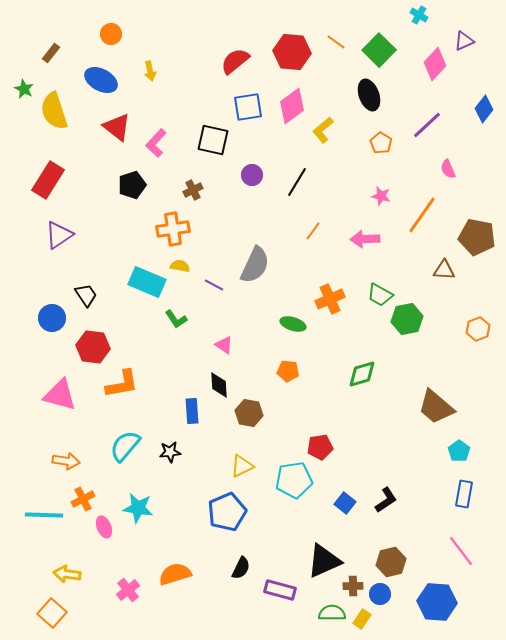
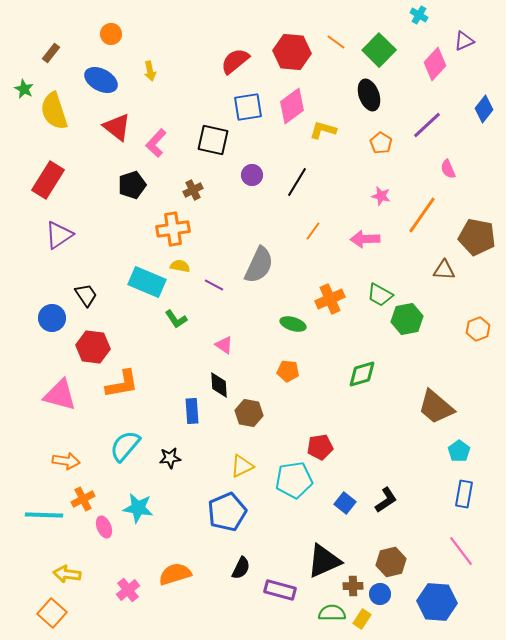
yellow L-shape at (323, 130): rotated 56 degrees clockwise
gray semicircle at (255, 265): moved 4 px right
black star at (170, 452): moved 6 px down
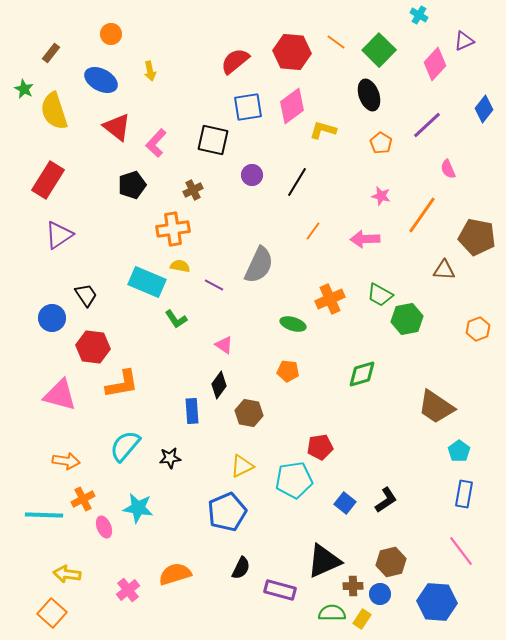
black diamond at (219, 385): rotated 40 degrees clockwise
brown trapezoid at (436, 407): rotated 6 degrees counterclockwise
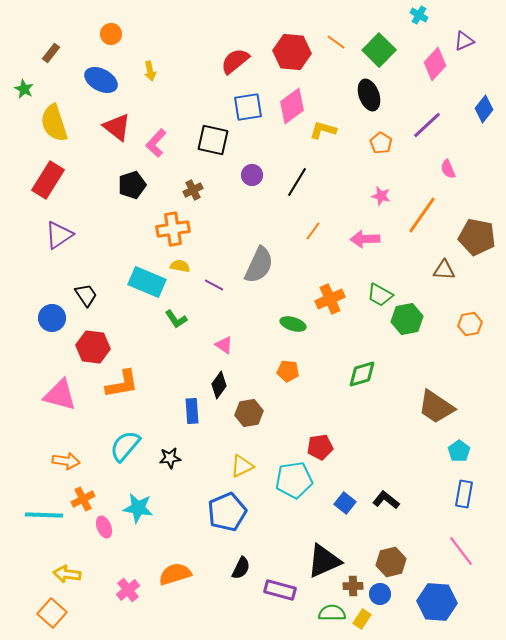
yellow semicircle at (54, 111): moved 12 px down
orange hexagon at (478, 329): moved 8 px left, 5 px up; rotated 10 degrees clockwise
brown hexagon at (249, 413): rotated 20 degrees counterclockwise
black L-shape at (386, 500): rotated 108 degrees counterclockwise
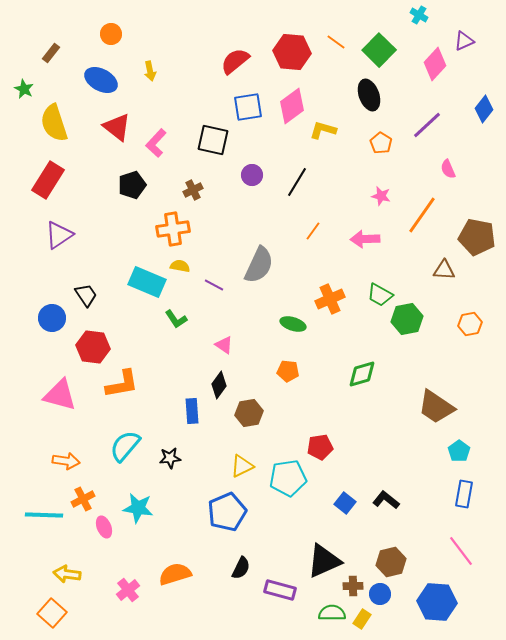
cyan pentagon at (294, 480): moved 6 px left, 2 px up
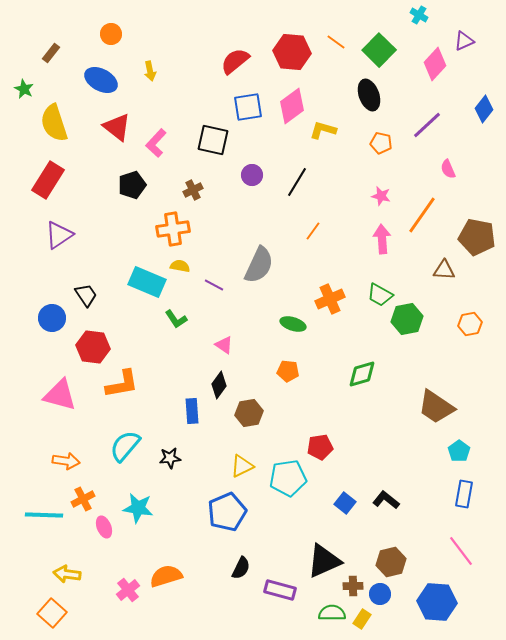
orange pentagon at (381, 143): rotated 20 degrees counterclockwise
pink arrow at (365, 239): moved 17 px right; rotated 88 degrees clockwise
orange semicircle at (175, 574): moved 9 px left, 2 px down
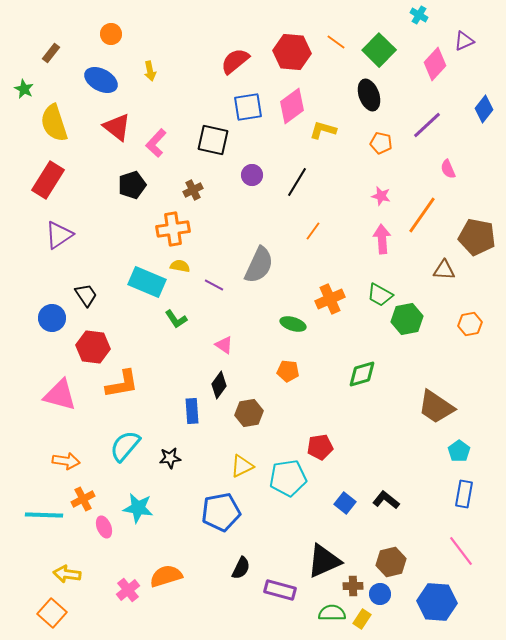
blue pentagon at (227, 512): moved 6 px left; rotated 12 degrees clockwise
